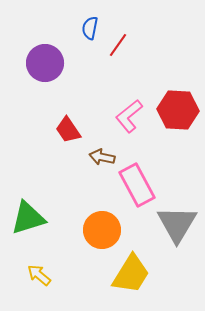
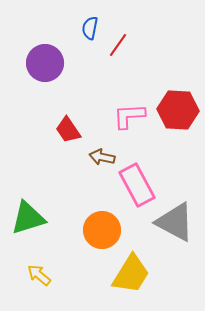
pink L-shape: rotated 36 degrees clockwise
gray triangle: moved 2 px left, 2 px up; rotated 33 degrees counterclockwise
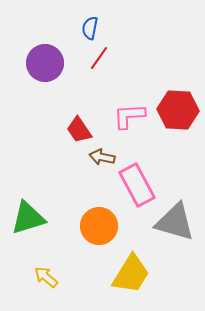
red line: moved 19 px left, 13 px down
red trapezoid: moved 11 px right
gray triangle: rotated 12 degrees counterclockwise
orange circle: moved 3 px left, 4 px up
yellow arrow: moved 7 px right, 2 px down
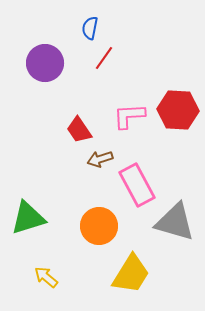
red line: moved 5 px right
brown arrow: moved 2 px left, 2 px down; rotated 30 degrees counterclockwise
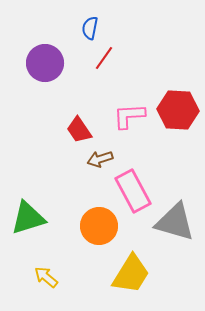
pink rectangle: moved 4 px left, 6 px down
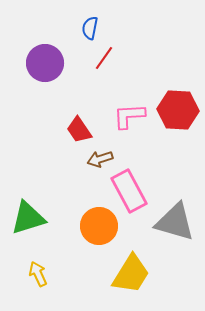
pink rectangle: moved 4 px left
yellow arrow: moved 8 px left, 3 px up; rotated 25 degrees clockwise
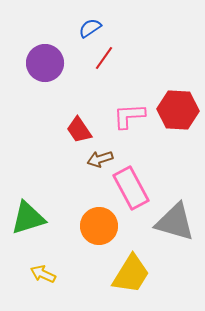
blue semicircle: rotated 45 degrees clockwise
pink rectangle: moved 2 px right, 3 px up
yellow arrow: moved 5 px right; rotated 40 degrees counterclockwise
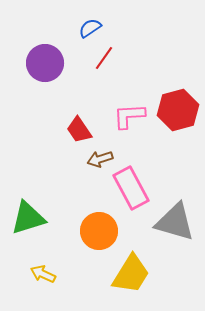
red hexagon: rotated 18 degrees counterclockwise
orange circle: moved 5 px down
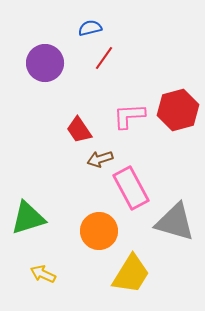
blue semicircle: rotated 20 degrees clockwise
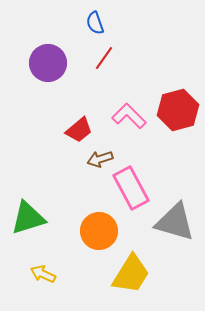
blue semicircle: moved 5 px right, 5 px up; rotated 95 degrees counterclockwise
purple circle: moved 3 px right
pink L-shape: rotated 48 degrees clockwise
red trapezoid: rotated 96 degrees counterclockwise
